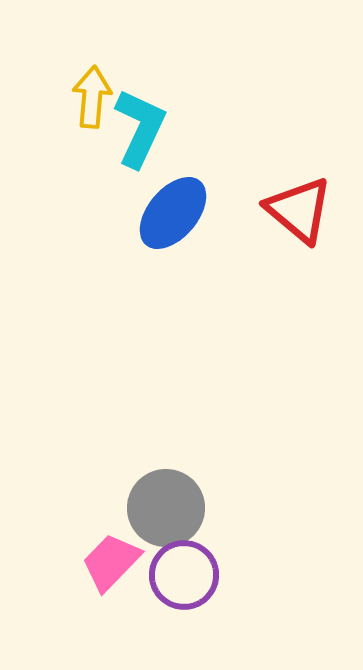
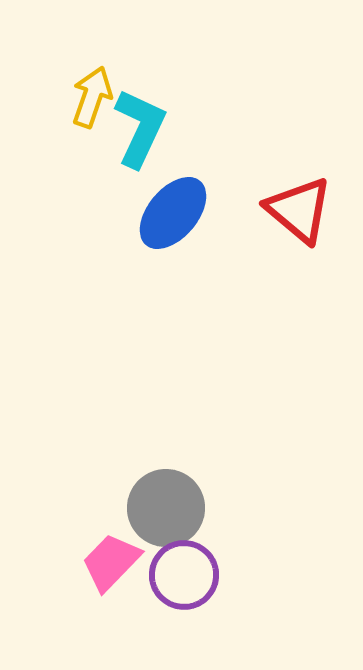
yellow arrow: rotated 14 degrees clockwise
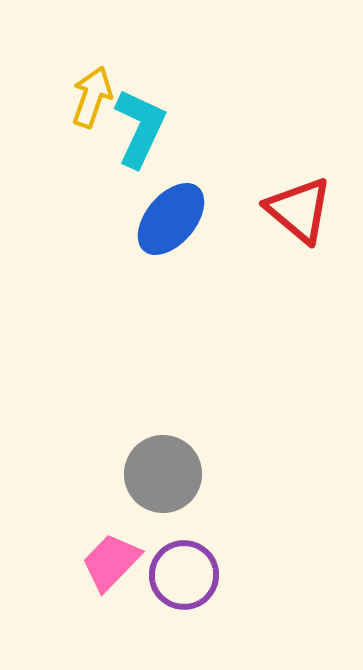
blue ellipse: moved 2 px left, 6 px down
gray circle: moved 3 px left, 34 px up
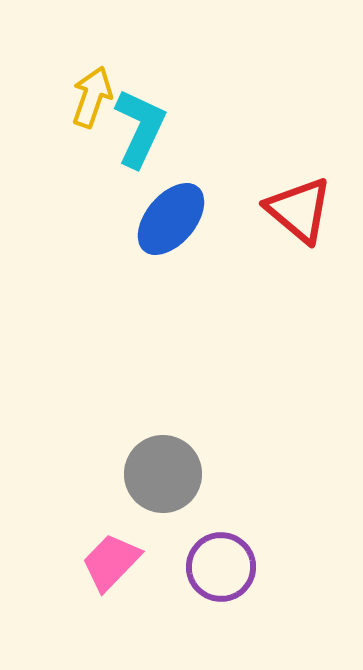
purple circle: moved 37 px right, 8 px up
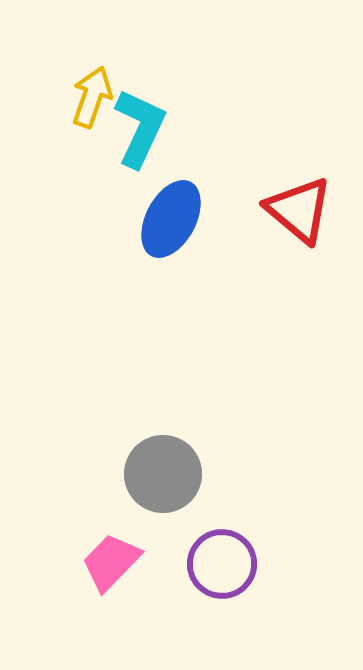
blue ellipse: rotated 12 degrees counterclockwise
purple circle: moved 1 px right, 3 px up
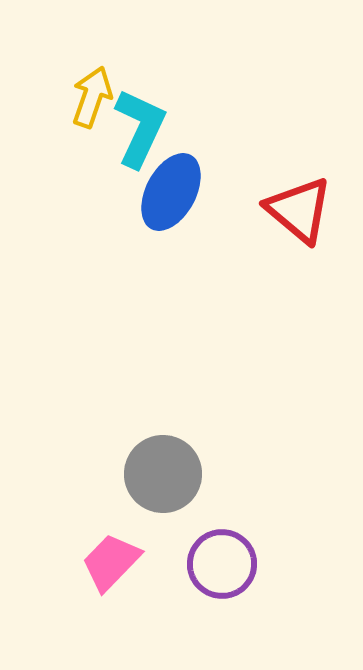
blue ellipse: moved 27 px up
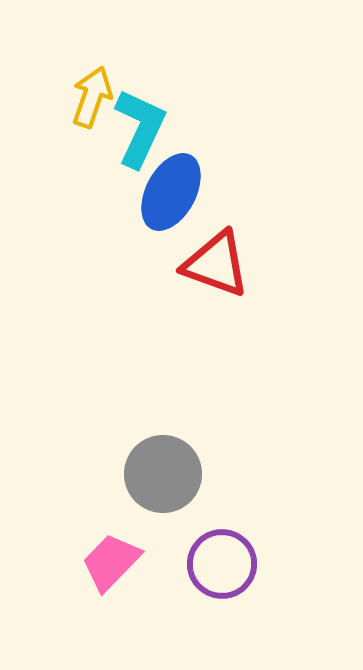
red triangle: moved 83 px left, 54 px down; rotated 20 degrees counterclockwise
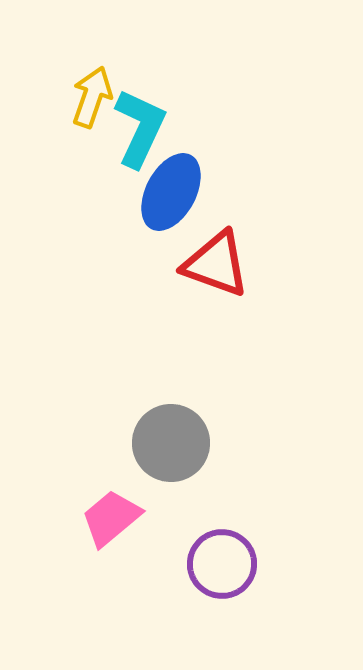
gray circle: moved 8 px right, 31 px up
pink trapezoid: moved 44 px up; rotated 6 degrees clockwise
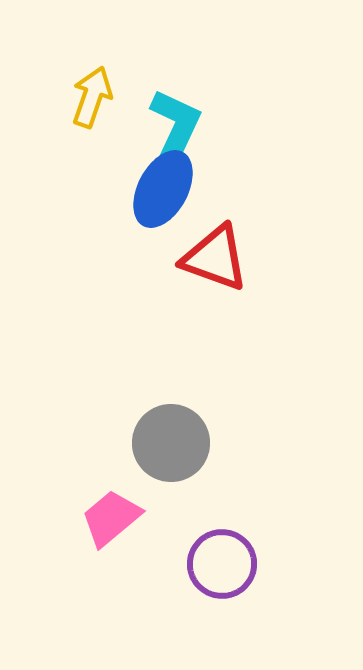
cyan L-shape: moved 35 px right
blue ellipse: moved 8 px left, 3 px up
red triangle: moved 1 px left, 6 px up
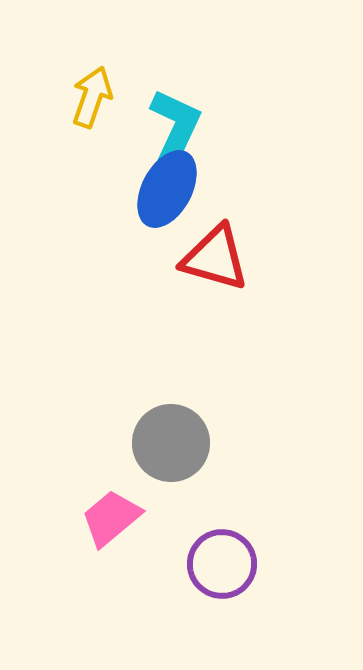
blue ellipse: moved 4 px right
red triangle: rotated 4 degrees counterclockwise
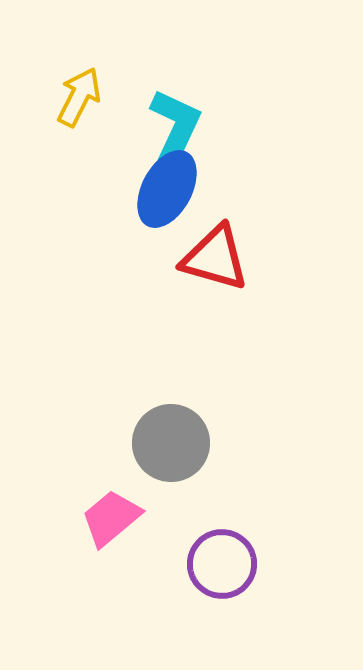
yellow arrow: moved 13 px left; rotated 8 degrees clockwise
